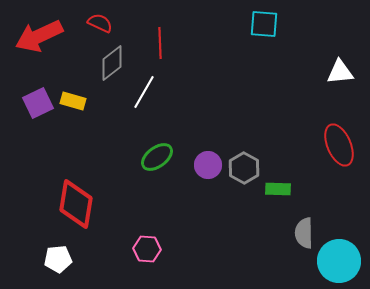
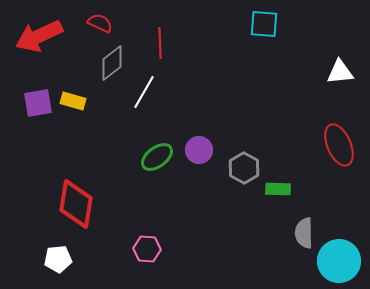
purple square: rotated 16 degrees clockwise
purple circle: moved 9 px left, 15 px up
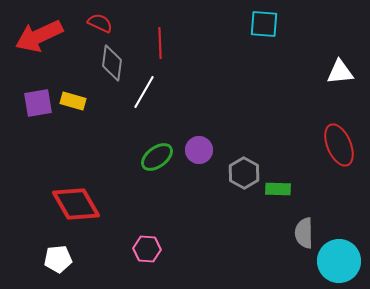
gray diamond: rotated 45 degrees counterclockwise
gray hexagon: moved 5 px down
red diamond: rotated 39 degrees counterclockwise
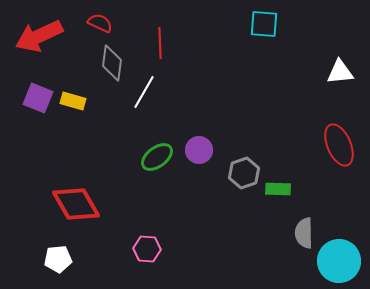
purple square: moved 5 px up; rotated 32 degrees clockwise
gray hexagon: rotated 12 degrees clockwise
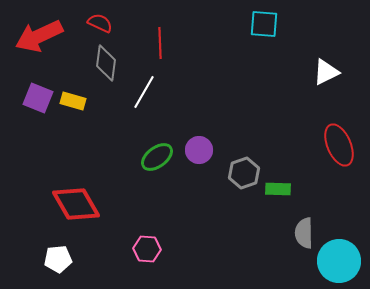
gray diamond: moved 6 px left
white triangle: moved 14 px left; rotated 20 degrees counterclockwise
